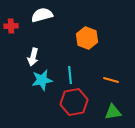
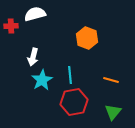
white semicircle: moved 7 px left, 1 px up
cyan star: rotated 20 degrees counterclockwise
green triangle: rotated 42 degrees counterclockwise
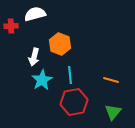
orange hexagon: moved 27 px left, 6 px down
white arrow: moved 1 px right
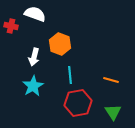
white semicircle: rotated 35 degrees clockwise
red cross: rotated 16 degrees clockwise
cyan star: moved 9 px left, 6 px down
red hexagon: moved 4 px right, 1 px down
green triangle: rotated 12 degrees counterclockwise
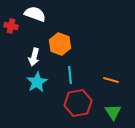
cyan star: moved 4 px right, 4 px up
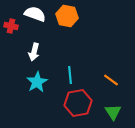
orange hexagon: moved 7 px right, 28 px up; rotated 10 degrees counterclockwise
white arrow: moved 5 px up
orange line: rotated 21 degrees clockwise
